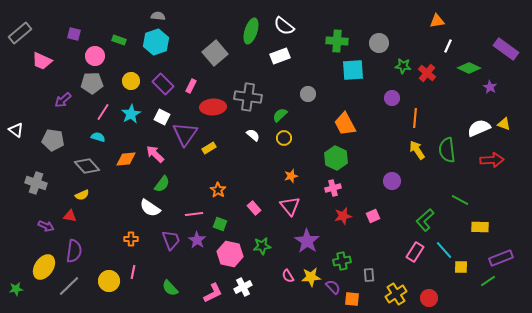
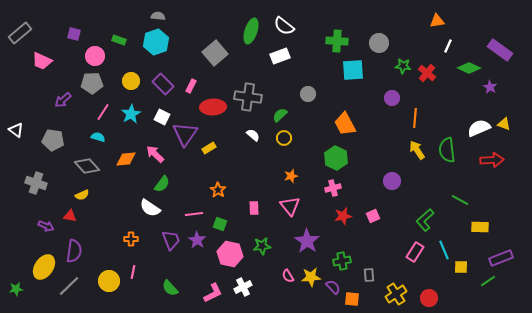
purple rectangle at (506, 49): moved 6 px left, 1 px down
pink rectangle at (254, 208): rotated 40 degrees clockwise
cyan line at (444, 250): rotated 18 degrees clockwise
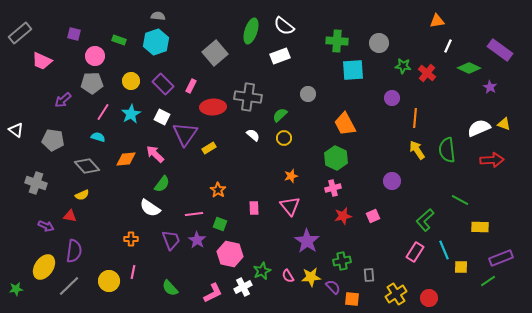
green star at (262, 246): moved 25 px down; rotated 18 degrees counterclockwise
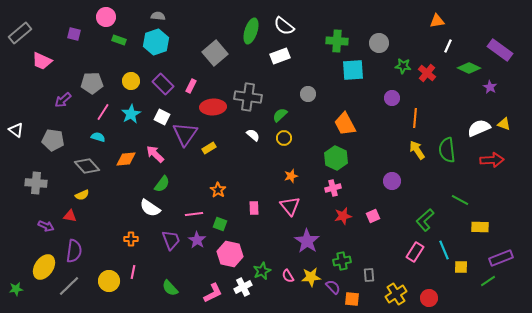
pink circle at (95, 56): moved 11 px right, 39 px up
gray cross at (36, 183): rotated 15 degrees counterclockwise
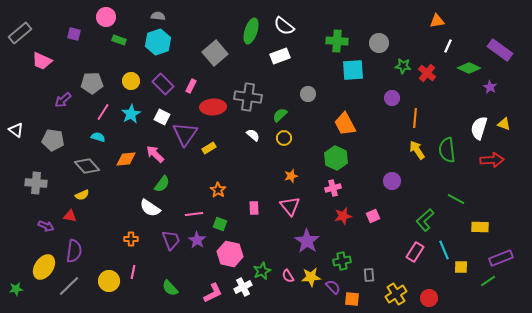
cyan hexagon at (156, 42): moved 2 px right
white semicircle at (479, 128): rotated 50 degrees counterclockwise
green line at (460, 200): moved 4 px left, 1 px up
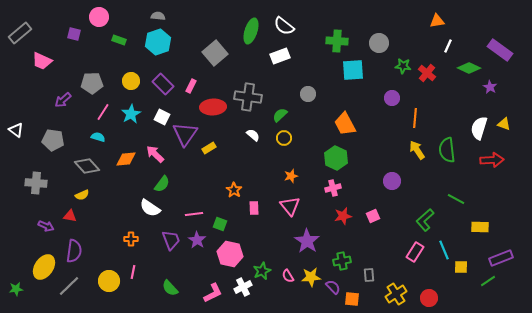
pink circle at (106, 17): moved 7 px left
orange star at (218, 190): moved 16 px right
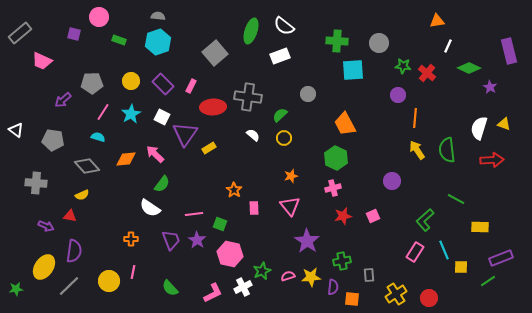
purple rectangle at (500, 50): moved 9 px right, 1 px down; rotated 40 degrees clockwise
purple circle at (392, 98): moved 6 px right, 3 px up
pink semicircle at (288, 276): rotated 104 degrees clockwise
purple semicircle at (333, 287): rotated 49 degrees clockwise
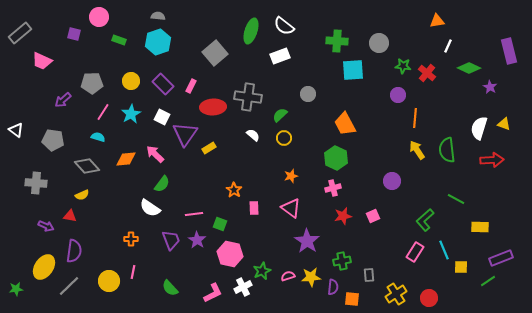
pink triangle at (290, 206): moved 1 px right, 2 px down; rotated 15 degrees counterclockwise
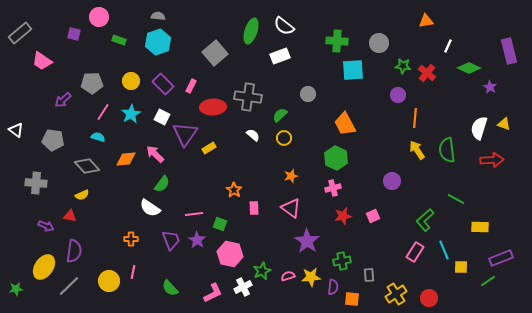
orange triangle at (437, 21): moved 11 px left
pink trapezoid at (42, 61): rotated 10 degrees clockwise
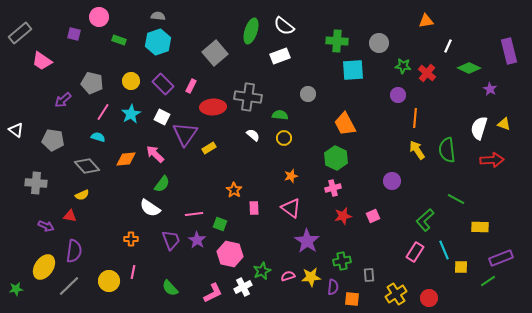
gray pentagon at (92, 83): rotated 15 degrees clockwise
purple star at (490, 87): moved 2 px down
green semicircle at (280, 115): rotated 49 degrees clockwise
